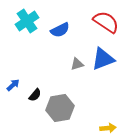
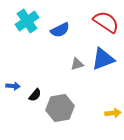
blue arrow: moved 1 px down; rotated 48 degrees clockwise
yellow arrow: moved 5 px right, 15 px up
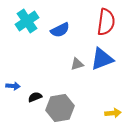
red semicircle: rotated 64 degrees clockwise
blue triangle: moved 1 px left
black semicircle: moved 2 px down; rotated 152 degrees counterclockwise
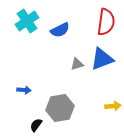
blue arrow: moved 11 px right, 4 px down
black semicircle: moved 1 px right, 28 px down; rotated 32 degrees counterclockwise
yellow arrow: moved 7 px up
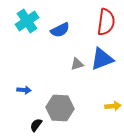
gray hexagon: rotated 12 degrees clockwise
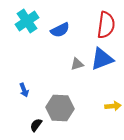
red semicircle: moved 3 px down
blue arrow: rotated 64 degrees clockwise
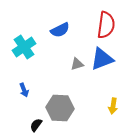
cyan cross: moved 3 px left, 26 px down
yellow arrow: rotated 105 degrees clockwise
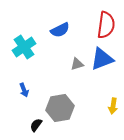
gray hexagon: rotated 12 degrees counterclockwise
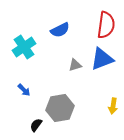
gray triangle: moved 2 px left, 1 px down
blue arrow: rotated 24 degrees counterclockwise
